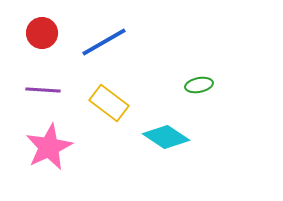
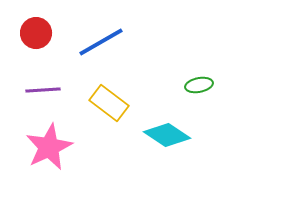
red circle: moved 6 px left
blue line: moved 3 px left
purple line: rotated 8 degrees counterclockwise
cyan diamond: moved 1 px right, 2 px up
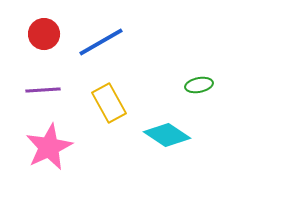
red circle: moved 8 px right, 1 px down
yellow rectangle: rotated 24 degrees clockwise
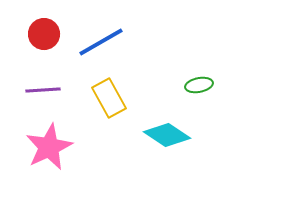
yellow rectangle: moved 5 px up
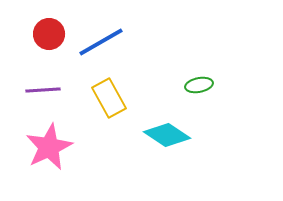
red circle: moved 5 px right
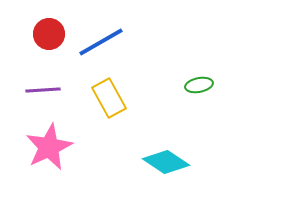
cyan diamond: moved 1 px left, 27 px down
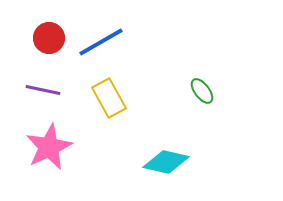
red circle: moved 4 px down
green ellipse: moved 3 px right, 6 px down; rotated 64 degrees clockwise
purple line: rotated 16 degrees clockwise
cyan diamond: rotated 21 degrees counterclockwise
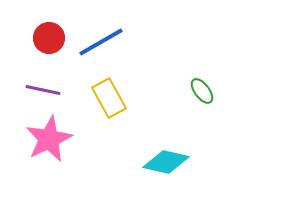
pink star: moved 8 px up
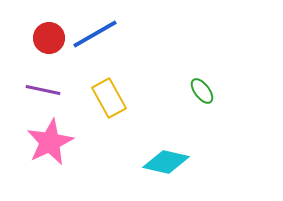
blue line: moved 6 px left, 8 px up
pink star: moved 1 px right, 3 px down
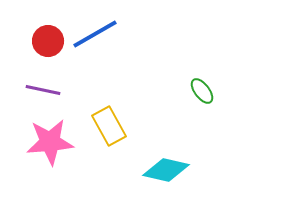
red circle: moved 1 px left, 3 px down
yellow rectangle: moved 28 px down
pink star: rotated 21 degrees clockwise
cyan diamond: moved 8 px down
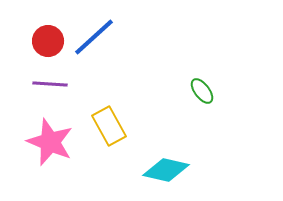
blue line: moved 1 px left, 3 px down; rotated 12 degrees counterclockwise
purple line: moved 7 px right, 6 px up; rotated 8 degrees counterclockwise
pink star: rotated 27 degrees clockwise
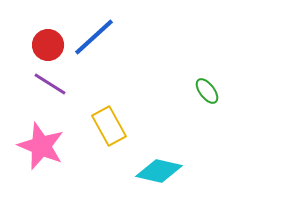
red circle: moved 4 px down
purple line: rotated 28 degrees clockwise
green ellipse: moved 5 px right
pink star: moved 9 px left, 4 px down
cyan diamond: moved 7 px left, 1 px down
